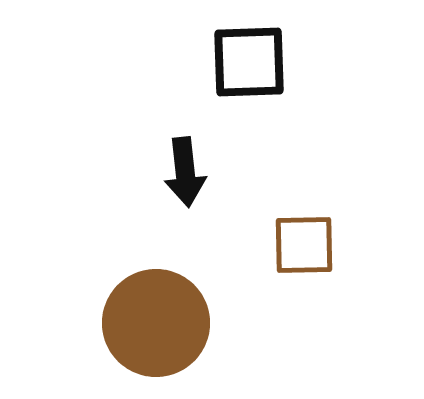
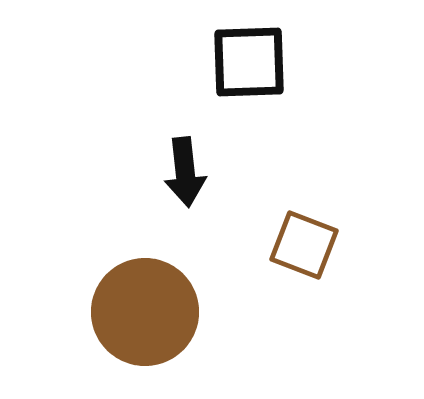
brown square: rotated 22 degrees clockwise
brown circle: moved 11 px left, 11 px up
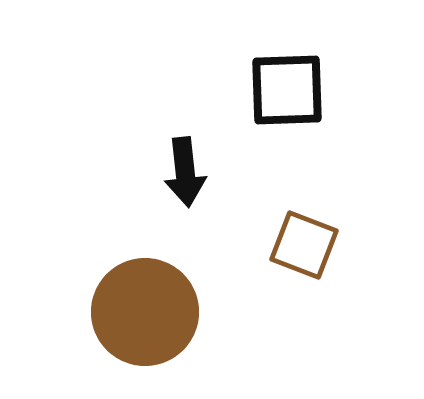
black square: moved 38 px right, 28 px down
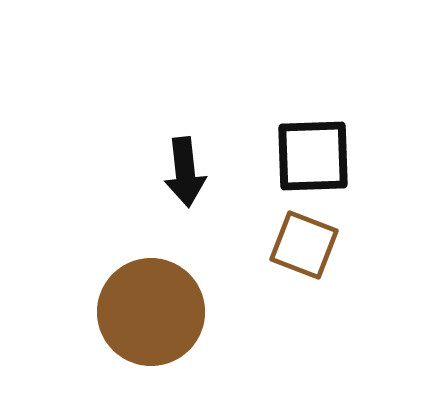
black square: moved 26 px right, 66 px down
brown circle: moved 6 px right
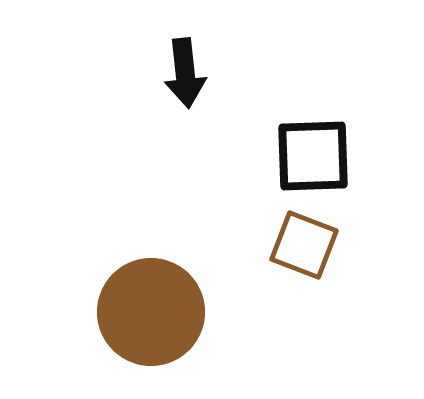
black arrow: moved 99 px up
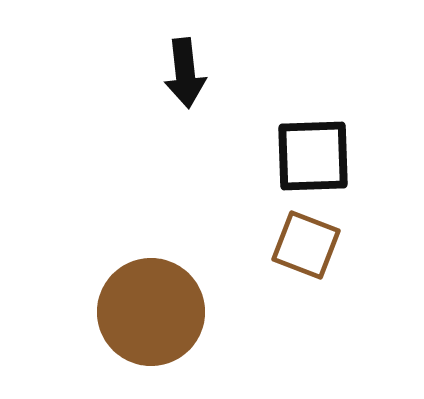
brown square: moved 2 px right
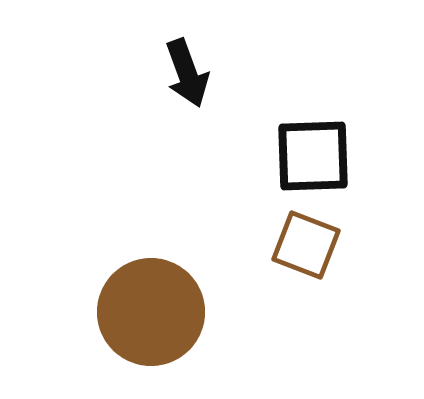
black arrow: moved 2 px right; rotated 14 degrees counterclockwise
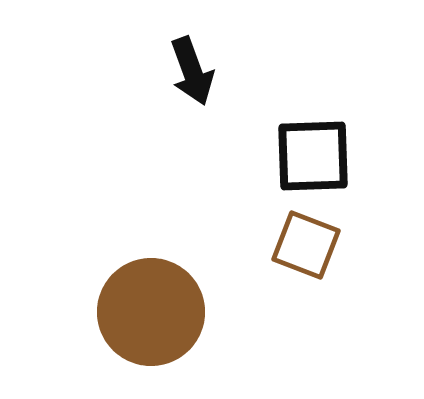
black arrow: moved 5 px right, 2 px up
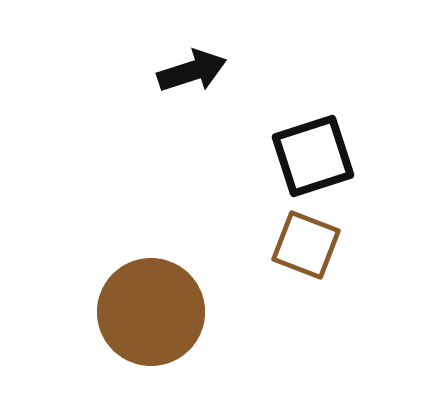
black arrow: rotated 88 degrees counterclockwise
black square: rotated 16 degrees counterclockwise
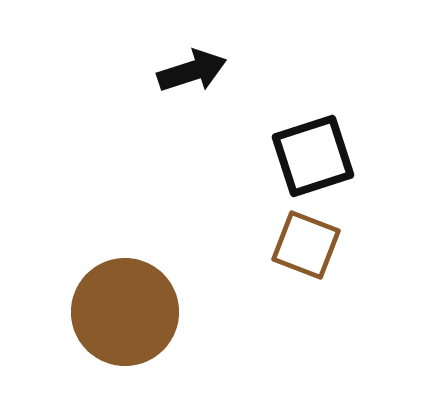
brown circle: moved 26 px left
